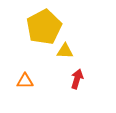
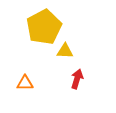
orange triangle: moved 2 px down
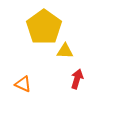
yellow pentagon: rotated 8 degrees counterclockwise
orange triangle: moved 2 px left, 1 px down; rotated 24 degrees clockwise
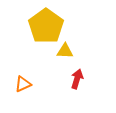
yellow pentagon: moved 2 px right, 1 px up
orange triangle: rotated 48 degrees counterclockwise
